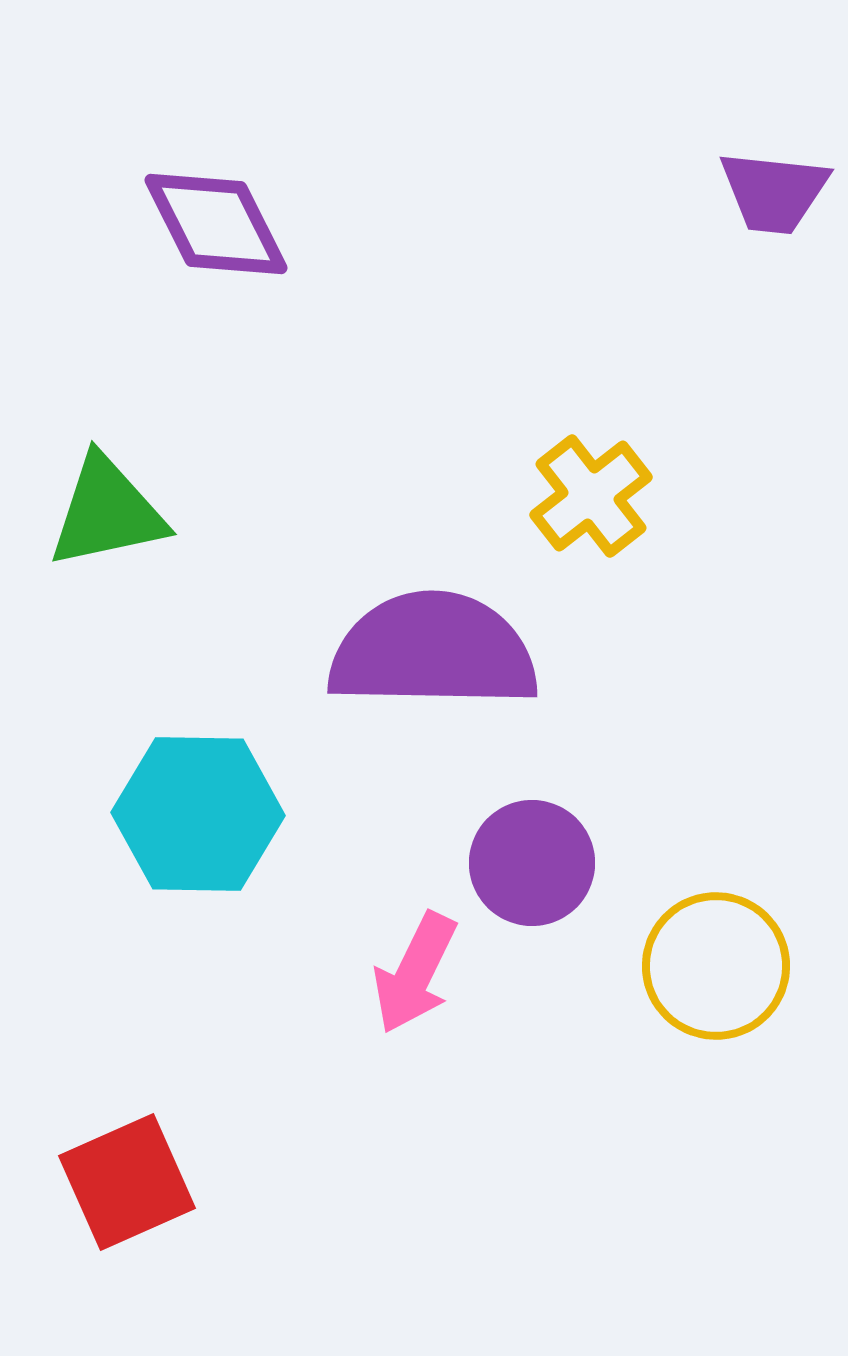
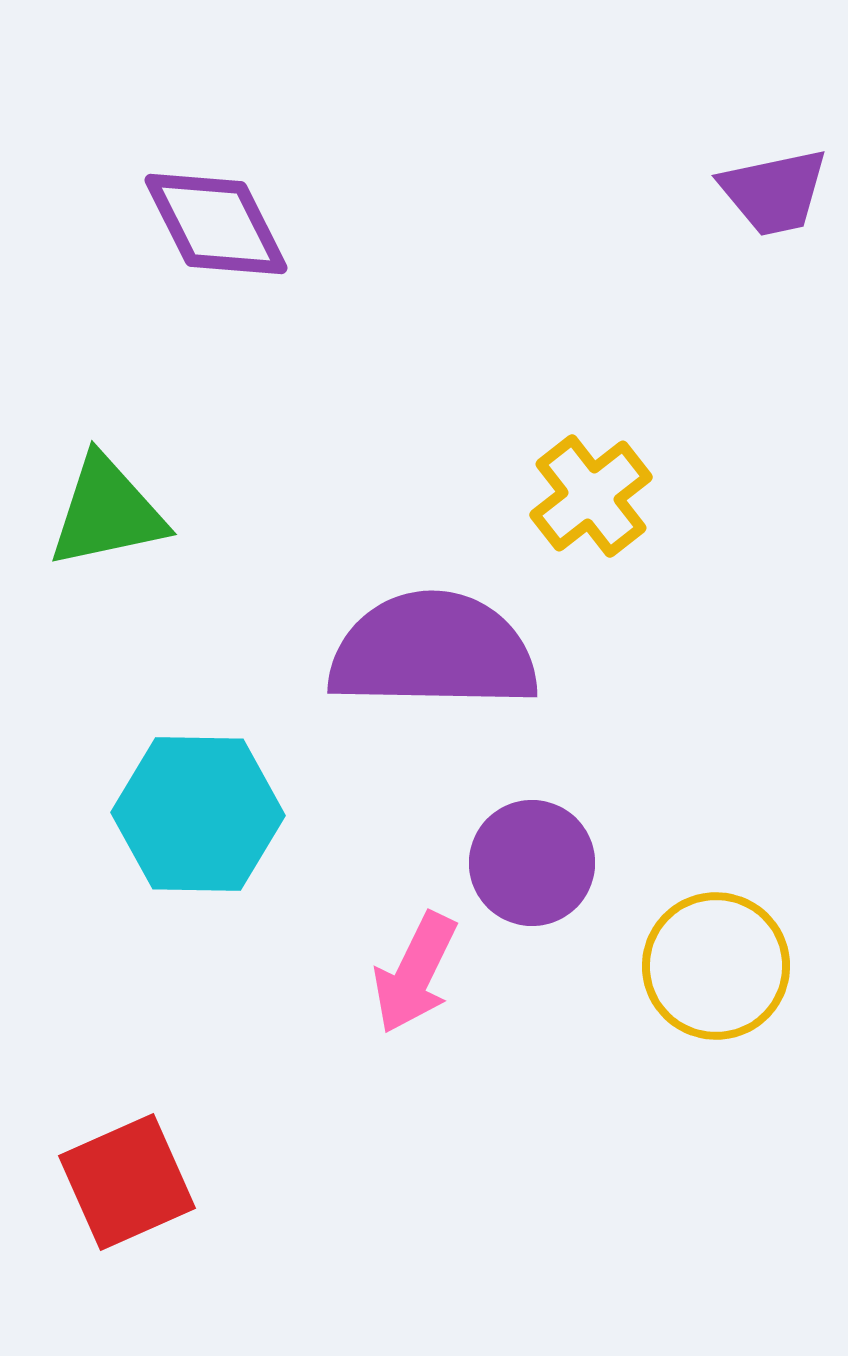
purple trapezoid: rotated 18 degrees counterclockwise
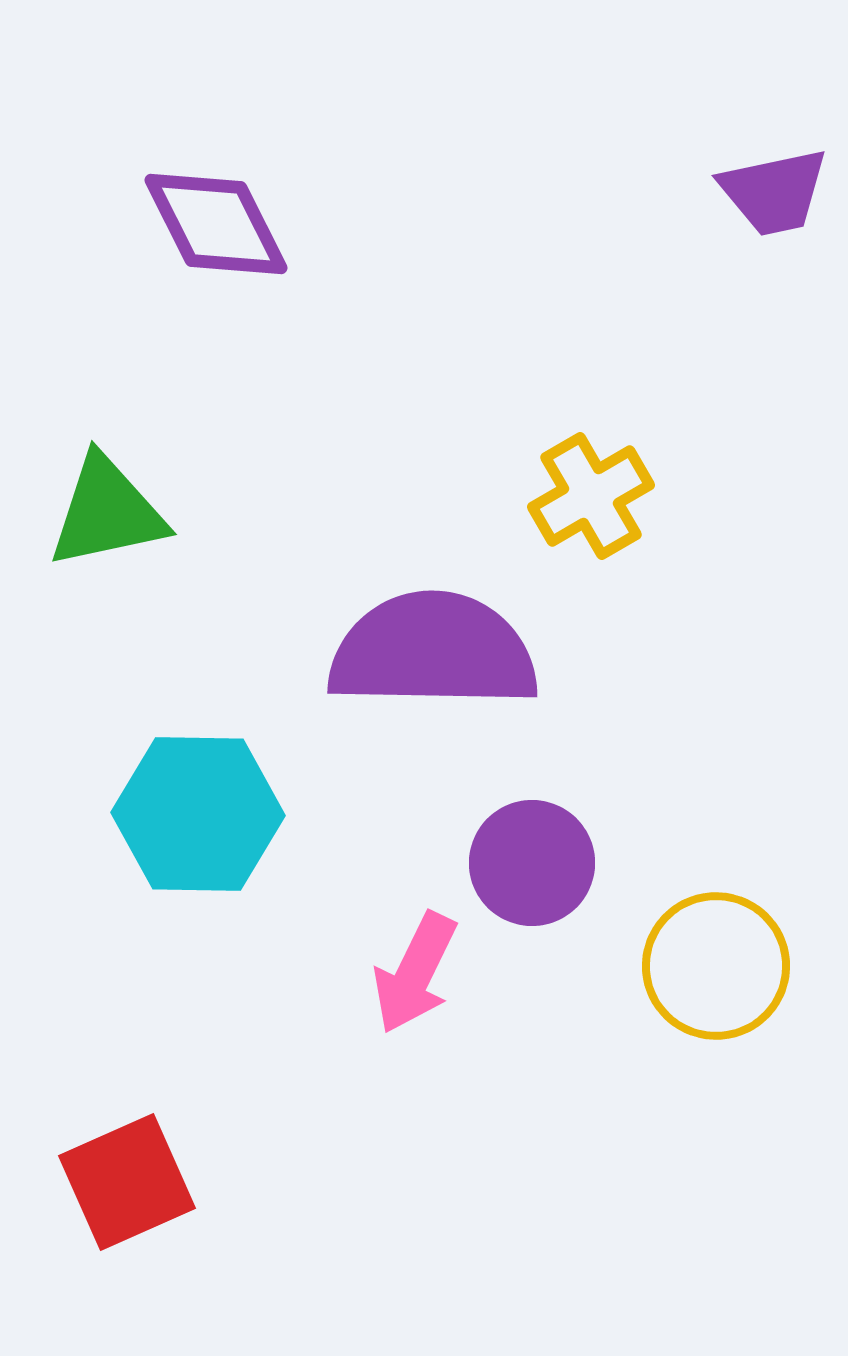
yellow cross: rotated 8 degrees clockwise
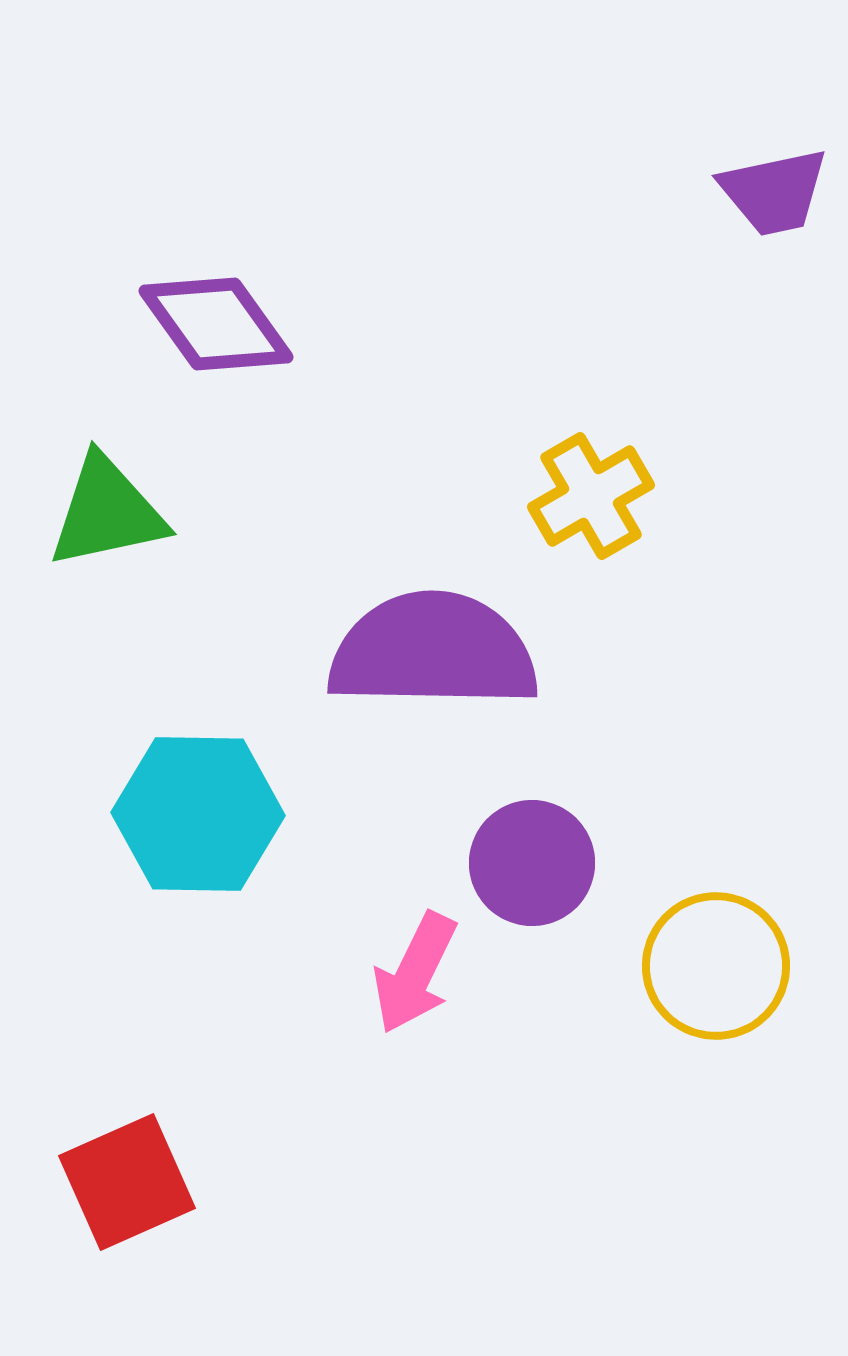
purple diamond: moved 100 px down; rotated 9 degrees counterclockwise
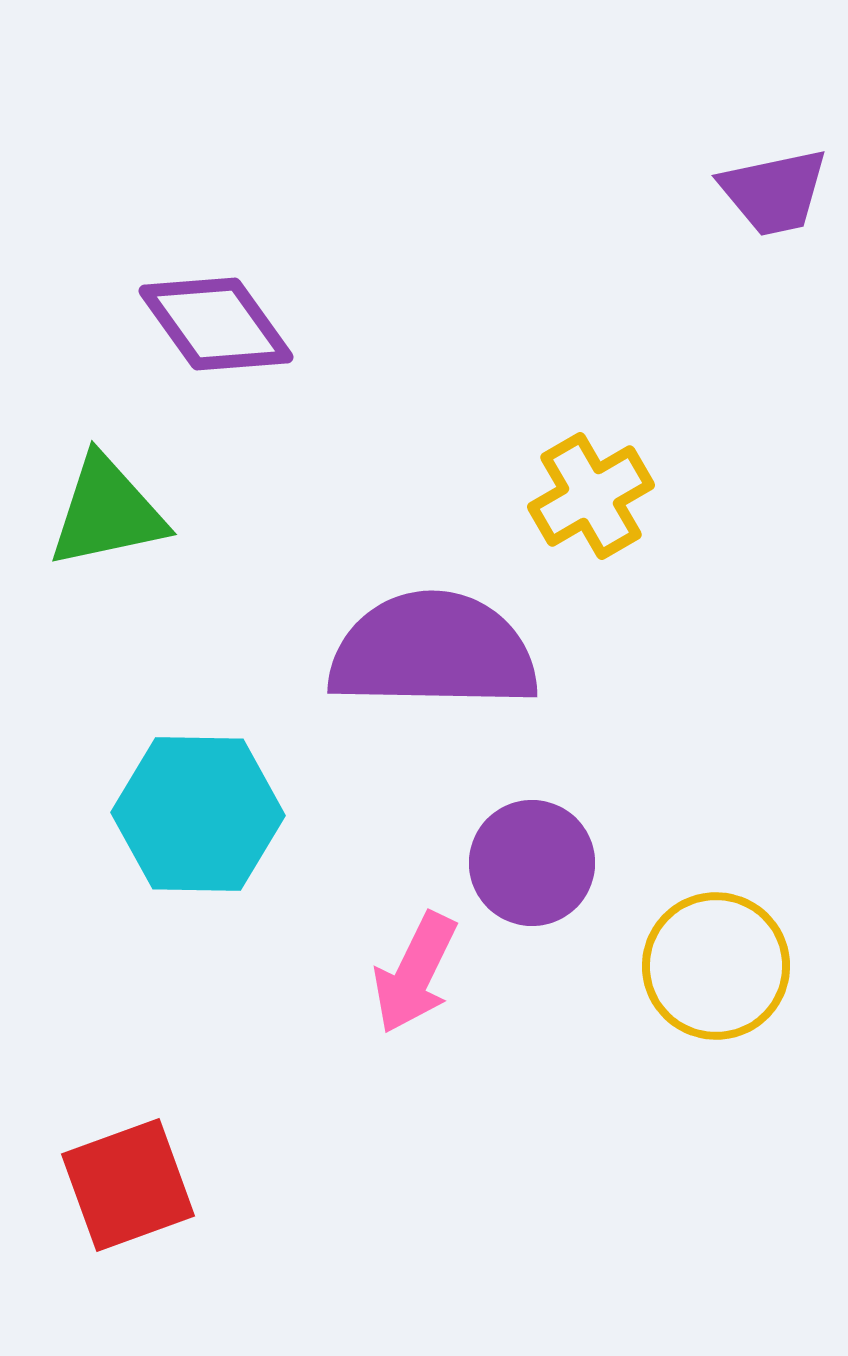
red square: moved 1 px right, 3 px down; rotated 4 degrees clockwise
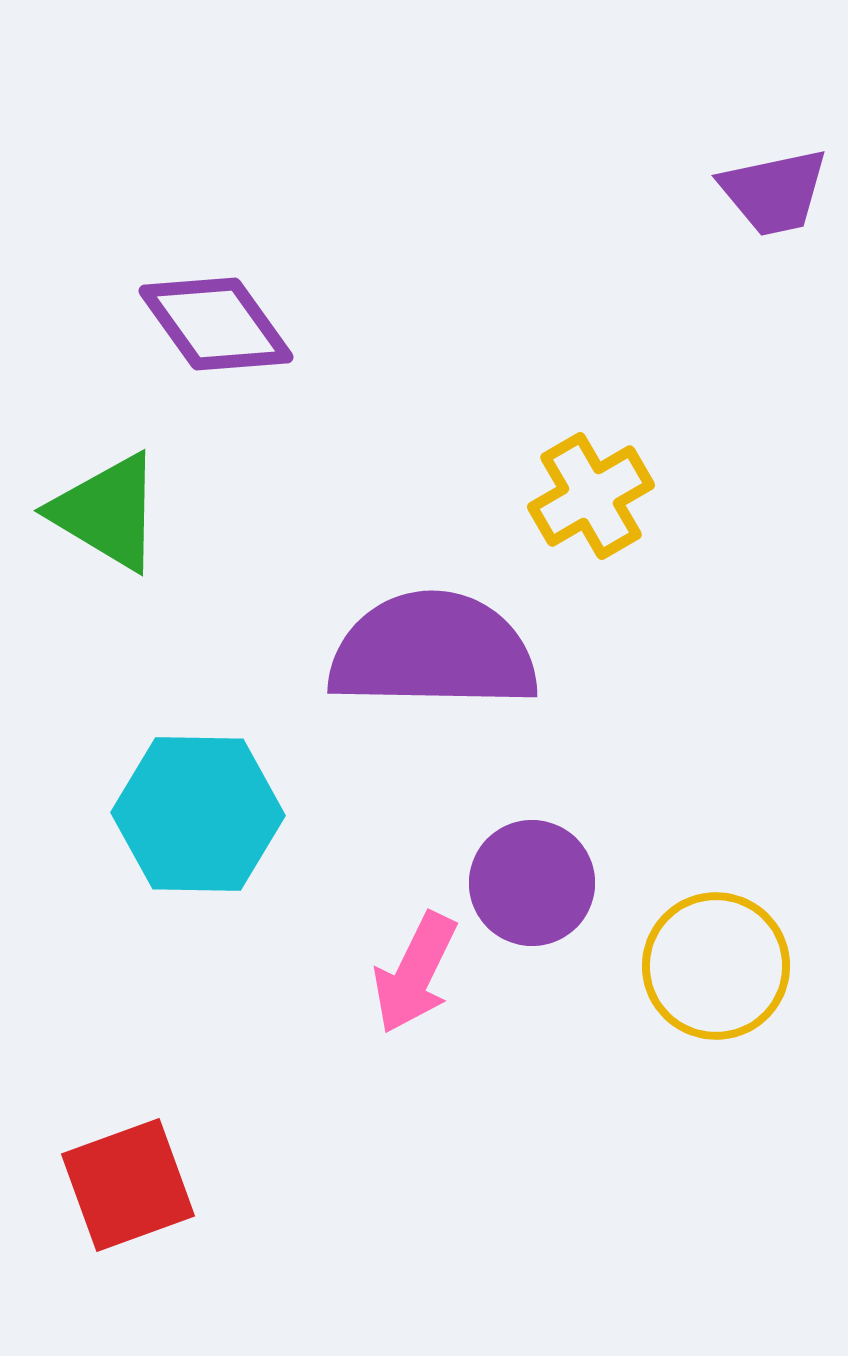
green triangle: rotated 43 degrees clockwise
purple circle: moved 20 px down
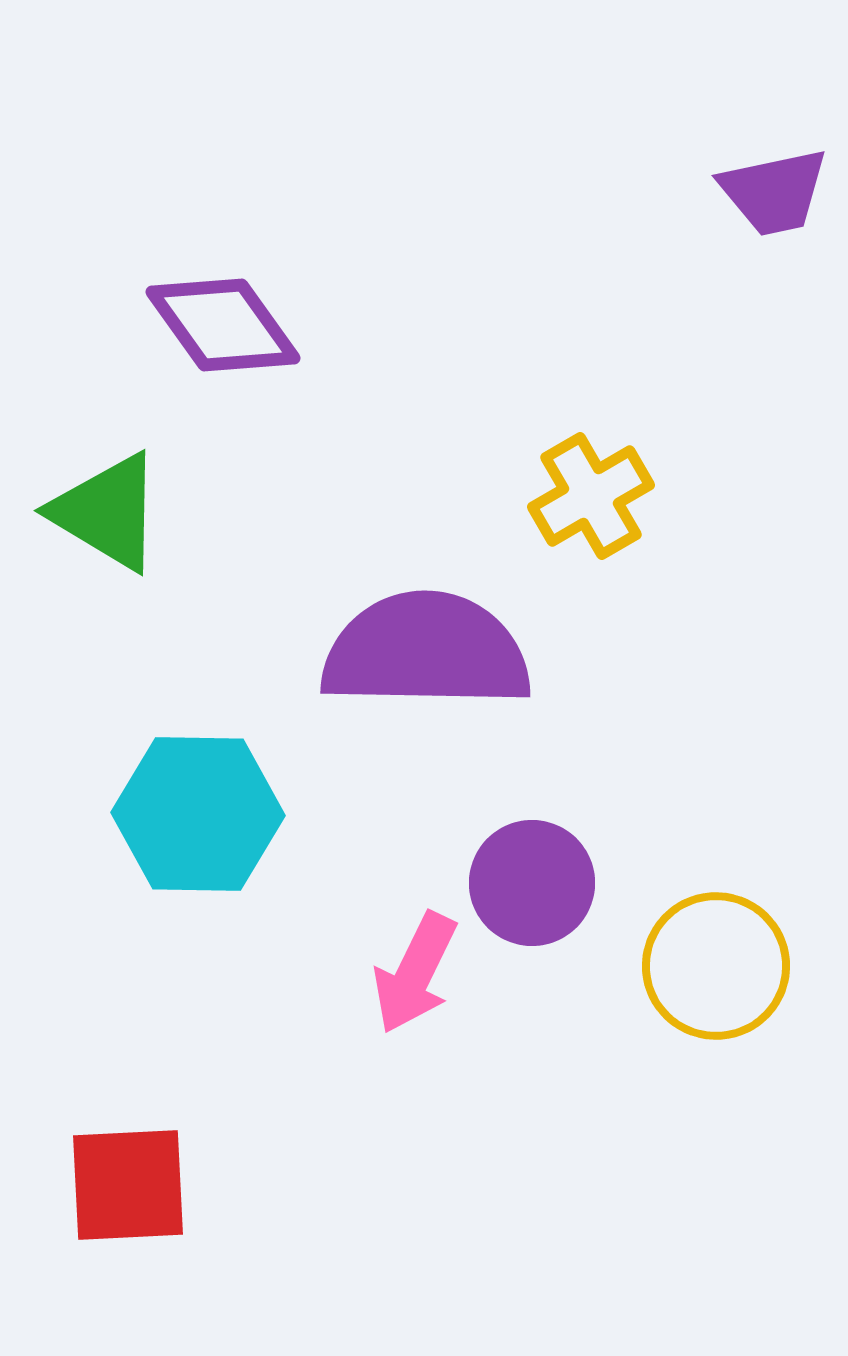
purple diamond: moved 7 px right, 1 px down
purple semicircle: moved 7 px left
red square: rotated 17 degrees clockwise
